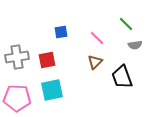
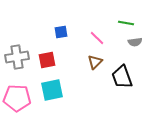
green line: moved 1 px up; rotated 35 degrees counterclockwise
gray semicircle: moved 3 px up
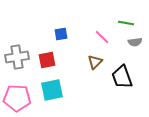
blue square: moved 2 px down
pink line: moved 5 px right, 1 px up
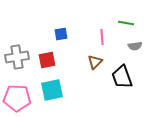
pink line: rotated 42 degrees clockwise
gray semicircle: moved 4 px down
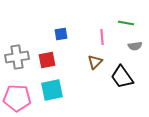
black trapezoid: rotated 15 degrees counterclockwise
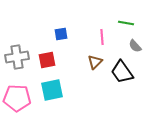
gray semicircle: rotated 56 degrees clockwise
black trapezoid: moved 5 px up
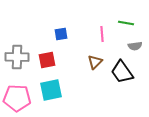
pink line: moved 3 px up
gray semicircle: rotated 56 degrees counterclockwise
gray cross: rotated 10 degrees clockwise
cyan square: moved 1 px left
